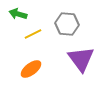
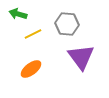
purple triangle: moved 2 px up
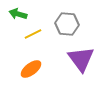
purple triangle: moved 2 px down
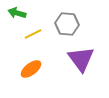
green arrow: moved 1 px left, 1 px up
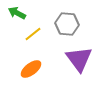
green arrow: rotated 12 degrees clockwise
yellow line: rotated 12 degrees counterclockwise
purple triangle: moved 2 px left
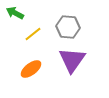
green arrow: moved 2 px left
gray hexagon: moved 1 px right, 3 px down
purple triangle: moved 7 px left, 1 px down; rotated 12 degrees clockwise
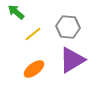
green arrow: moved 1 px right, 1 px up; rotated 12 degrees clockwise
purple triangle: rotated 24 degrees clockwise
orange ellipse: moved 3 px right
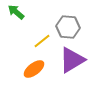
yellow line: moved 9 px right, 7 px down
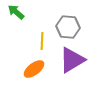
yellow line: rotated 48 degrees counterclockwise
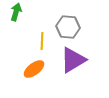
green arrow: rotated 66 degrees clockwise
purple triangle: moved 1 px right
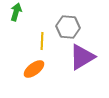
purple triangle: moved 9 px right, 3 px up
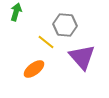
gray hexagon: moved 3 px left, 2 px up
yellow line: moved 4 px right, 1 px down; rotated 54 degrees counterclockwise
purple triangle: rotated 40 degrees counterclockwise
